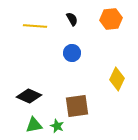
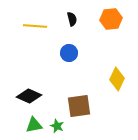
black semicircle: rotated 16 degrees clockwise
blue circle: moved 3 px left
brown square: moved 2 px right
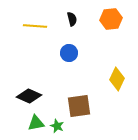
green triangle: moved 2 px right, 2 px up
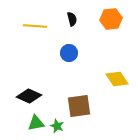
yellow diamond: rotated 60 degrees counterclockwise
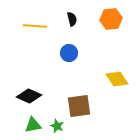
green triangle: moved 3 px left, 2 px down
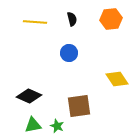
yellow line: moved 4 px up
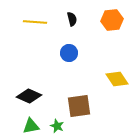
orange hexagon: moved 1 px right, 1 px down
green triangle: moved 2 px left, 1 px down
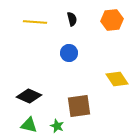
green triangle: moved 2 px left, 1 px up; rotated 24 degrees clockwise
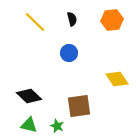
yellow line: rotated 40 degrees clockwise
black diamond: rotated 20 degrees clockwise
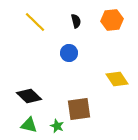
black semicircle: moved 4 px right, 2 px down
brown square: moved 3 px down
